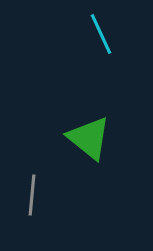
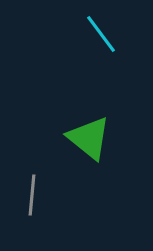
cyan line: rotated 12 degrees counterclockwise
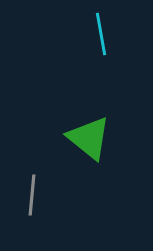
cyan line: rotated 27 degrees clockwise
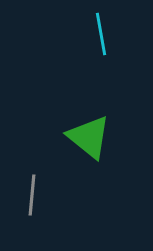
green triangle: moved 1 px up
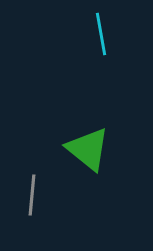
green triangle: moved 1 px left, 12 px down
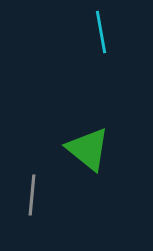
cyan line: moved 2 px up
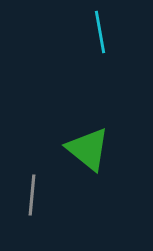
cyan line: moved 1 px left
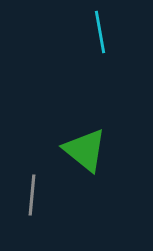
green triangle: moved 3 px left, 1 px down
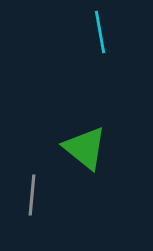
green triangle: moved 2 px up
